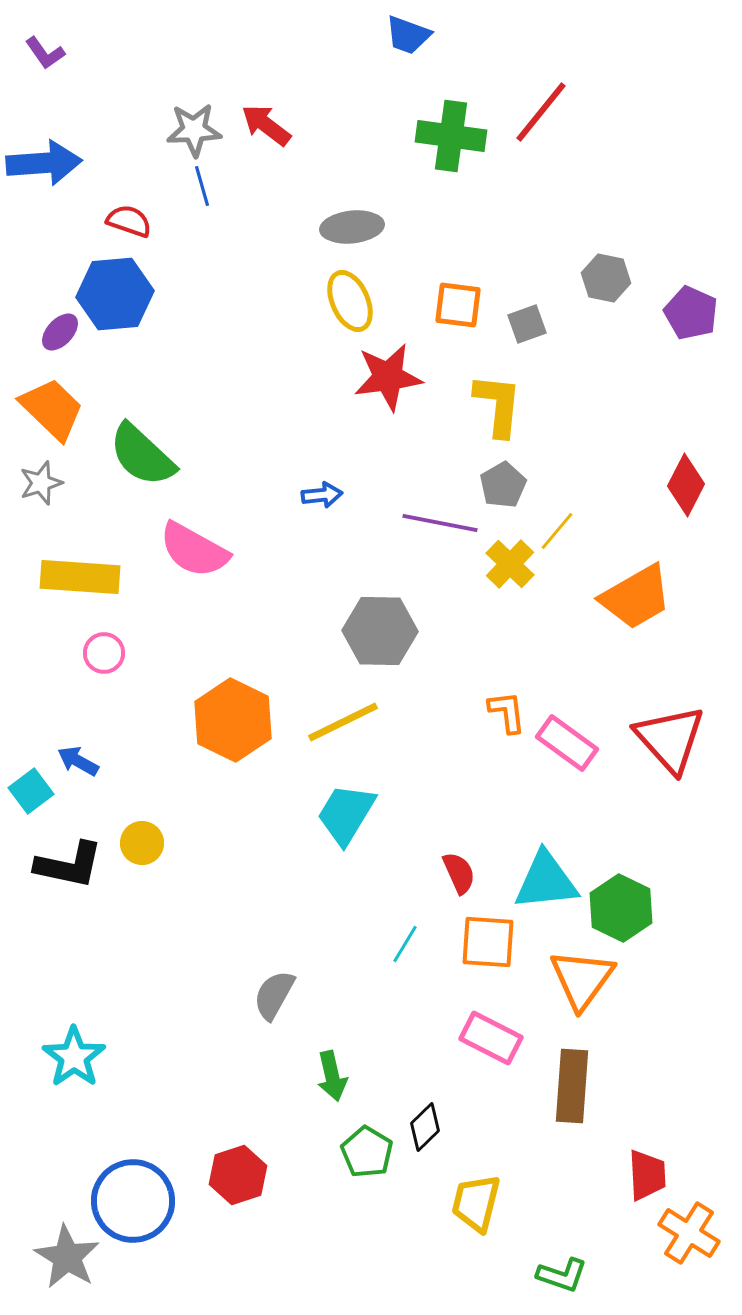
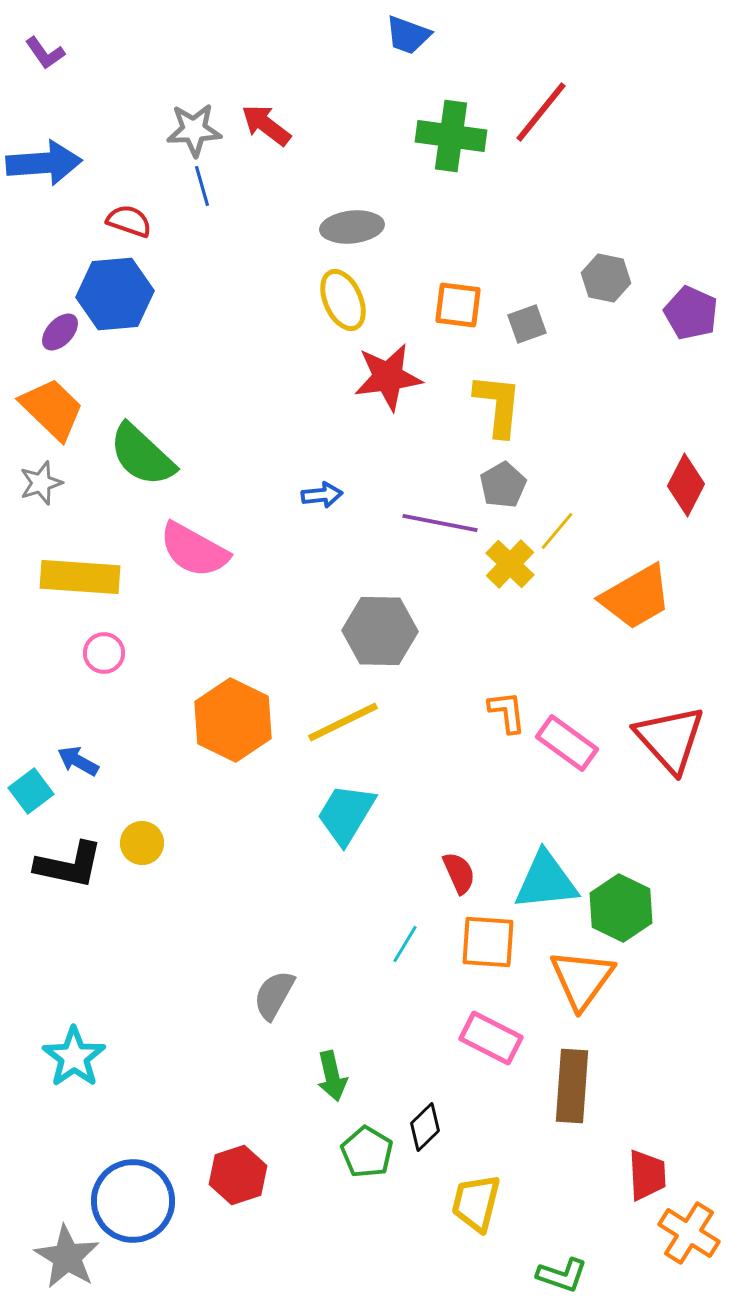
yellow ellipse at (350, 301): moved 7 px left, 1 px up
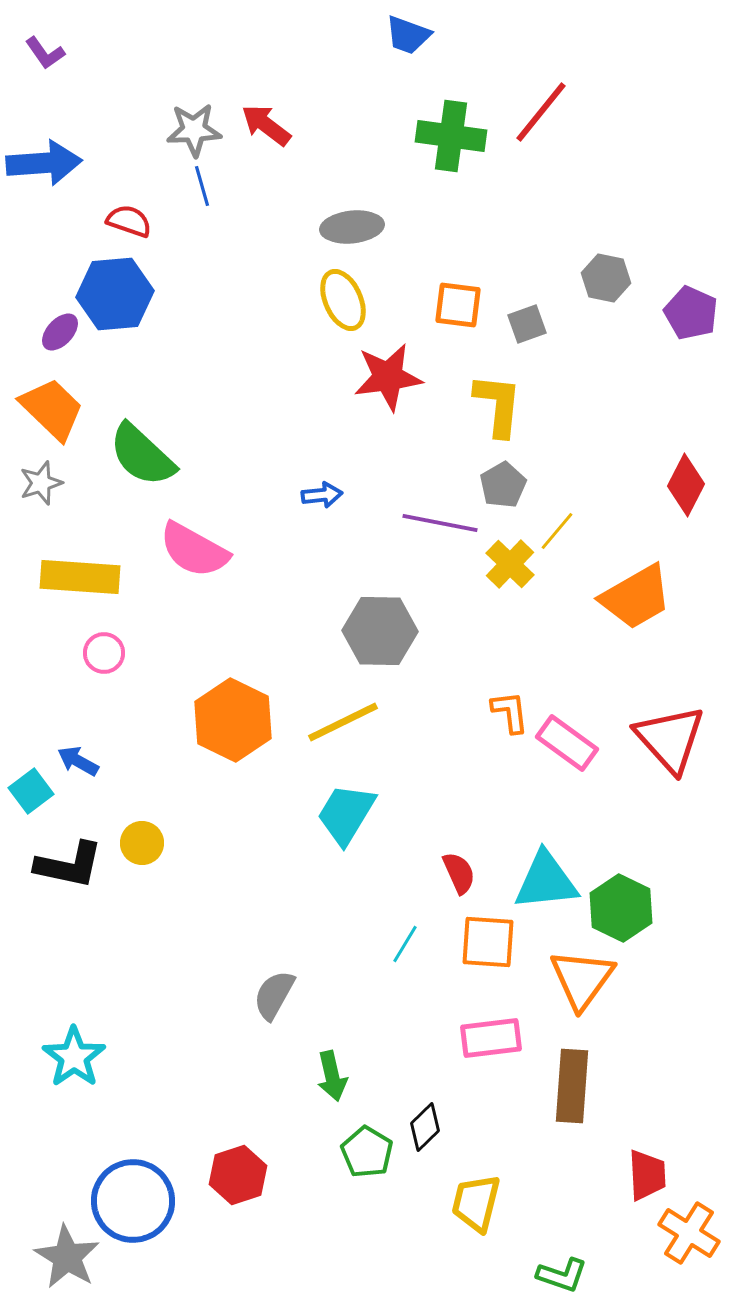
orange L-shape at (507, 712): moved 3 px right
pink rectangle at (491, 1038): rotated 34 degrees counterclockwise
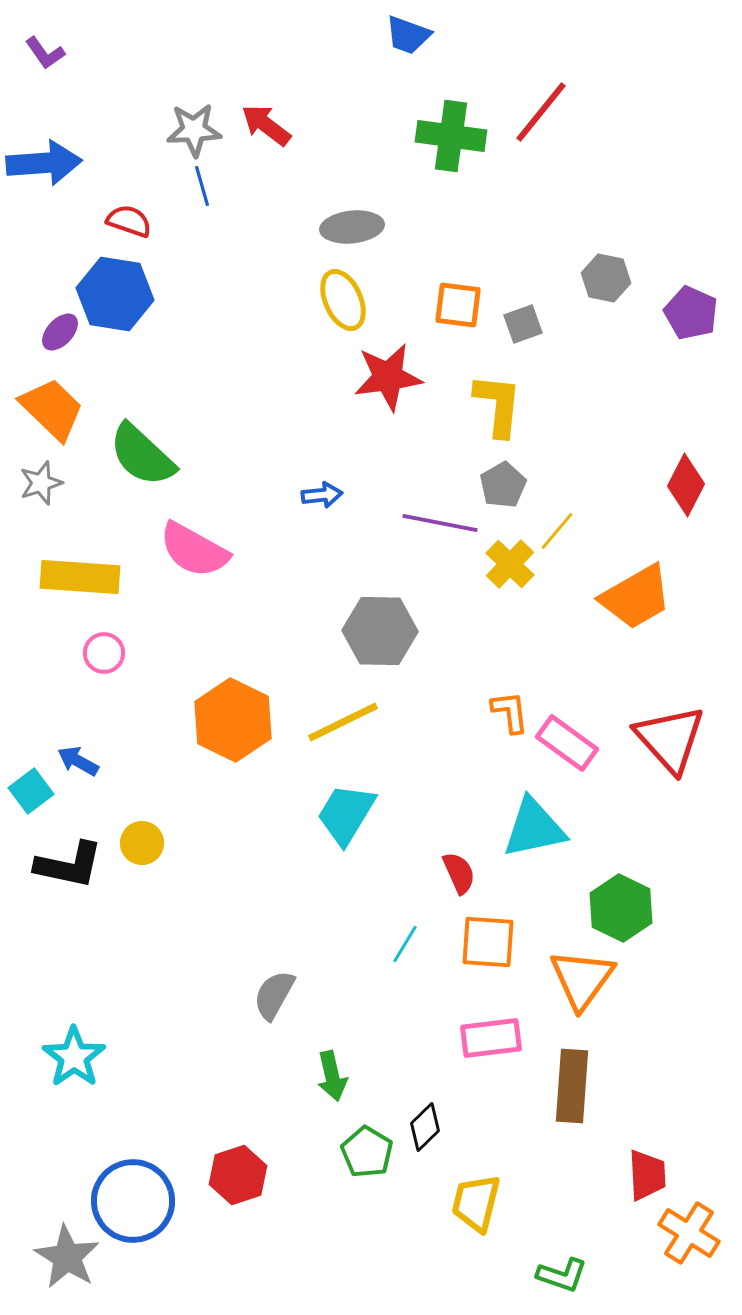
blue hexagon at (115, 294): rotated 14 degrees clockwise
gray square at (527, 324): moved 4 px left
cyan triangle at (546, 881): moved 12 px left, 53 px up; rotated 6 degrees counterclockwise
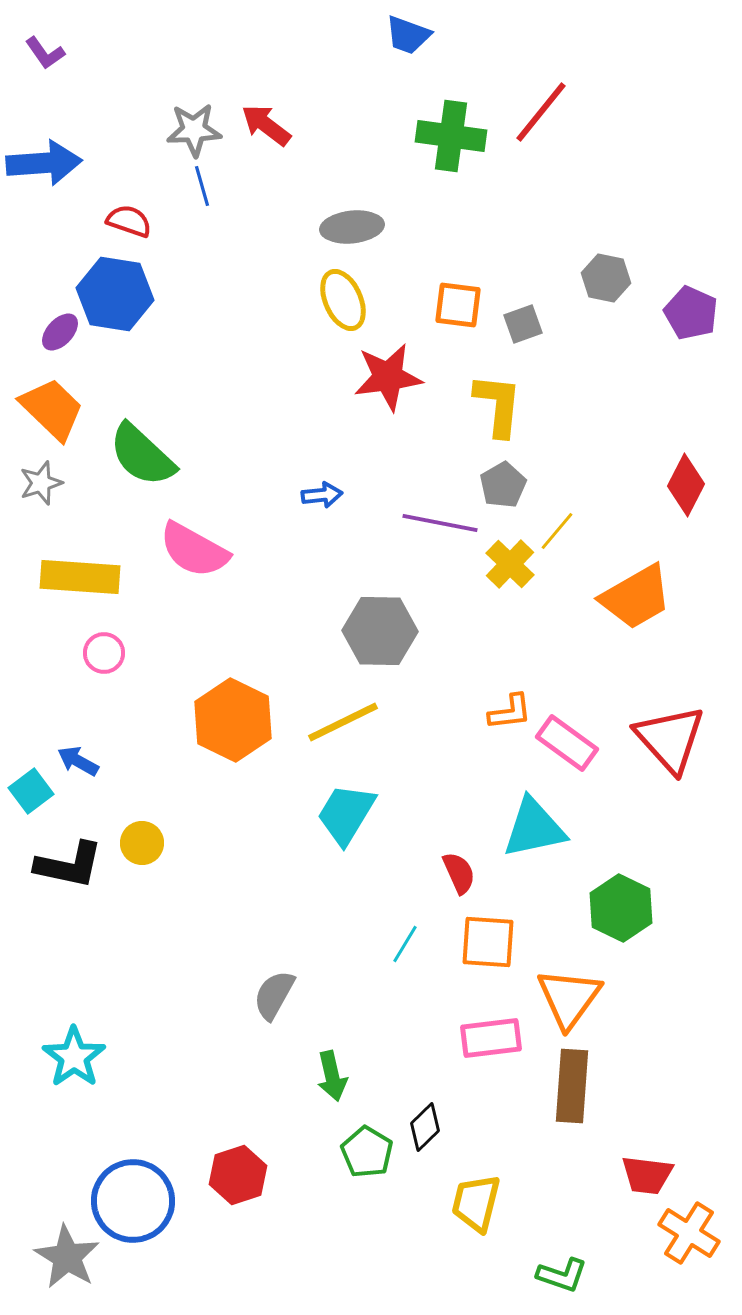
orange L-shape at (510, 712): rotated 90 degrees clockwise
orange triangle at (582, 979): moved 13 px left, 19 px down
red trapezoid at (647, 1175): rotated 100 degrees clockwise
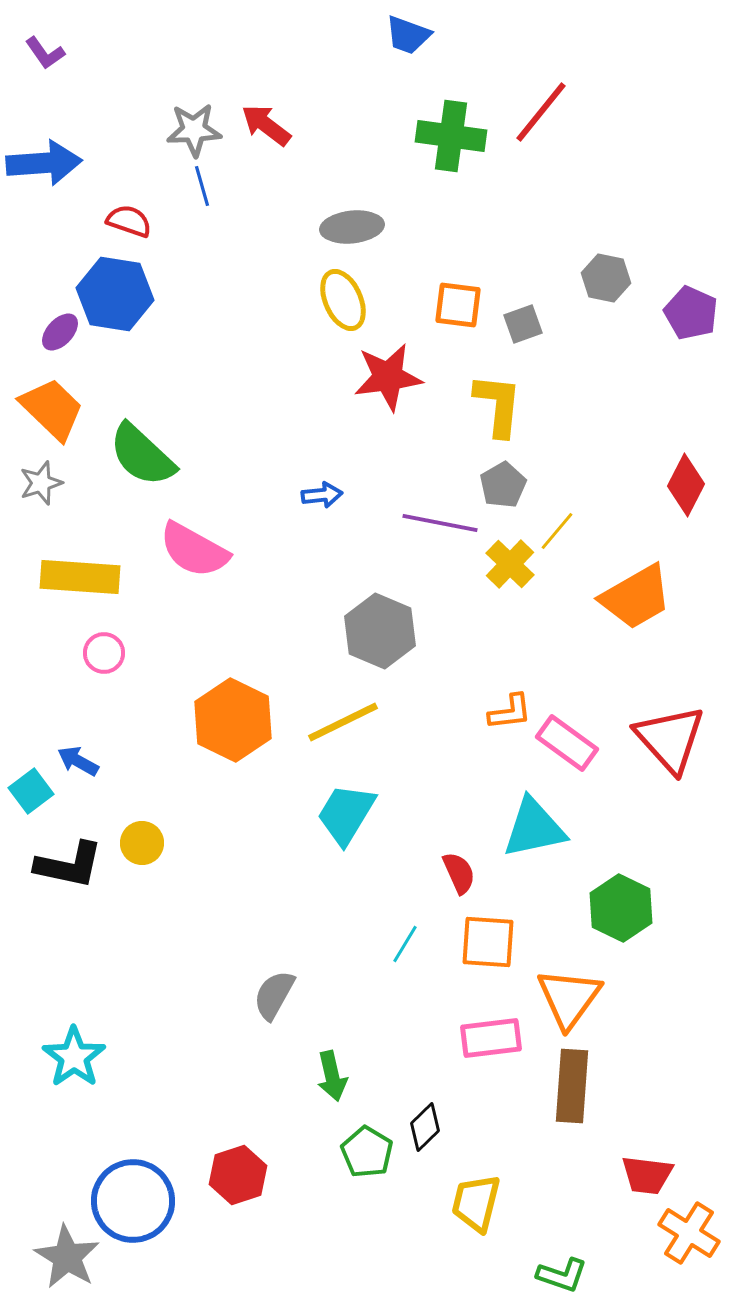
gray hexagon at (380, 631): rotated 22 degrees clockwise
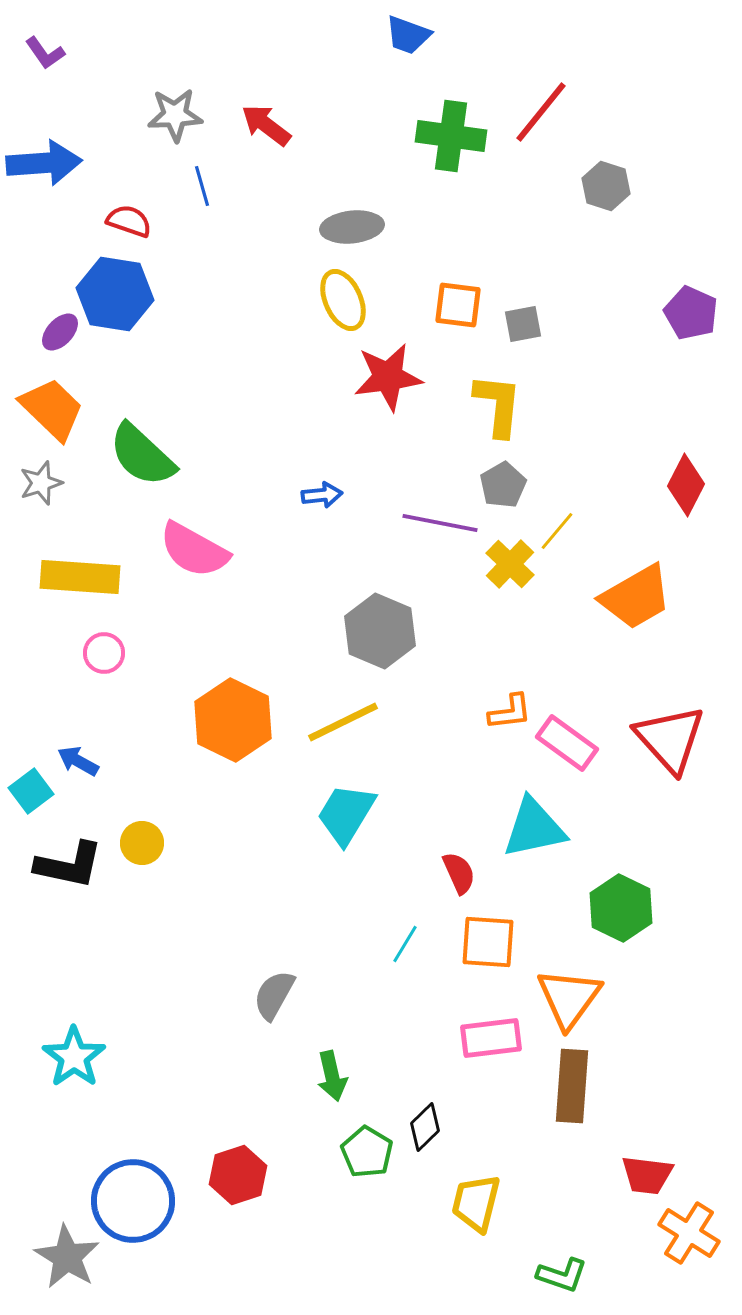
gray star at (194, 130): moved 19 px left, 15 px up
gray hexagon at (606, 278): moved 92 px up; rotated 6 degrees clockwise
gray square at (523, 324): rotated 9 degrees clockwise
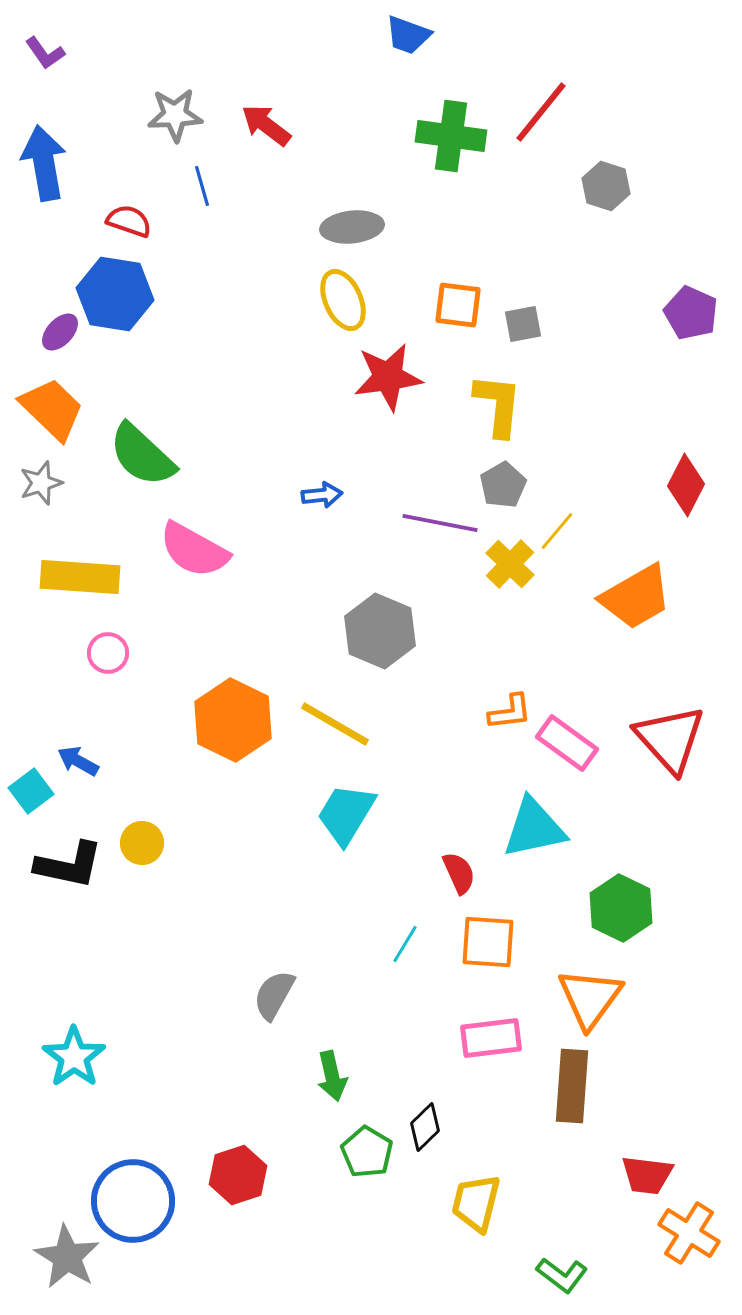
blue arrow at (44, 163): rotated 96 degrees counterclockwise
pink circle at (104, 653): moved 4 px right
yellow line at (343, 722): moved 8 px left, 2 px down; rotated 56 degrees clockwise
orange triangle at (569, 998): moved 21 px right
green L-shape at (562, 1275): rotated 18 degrees clockwise
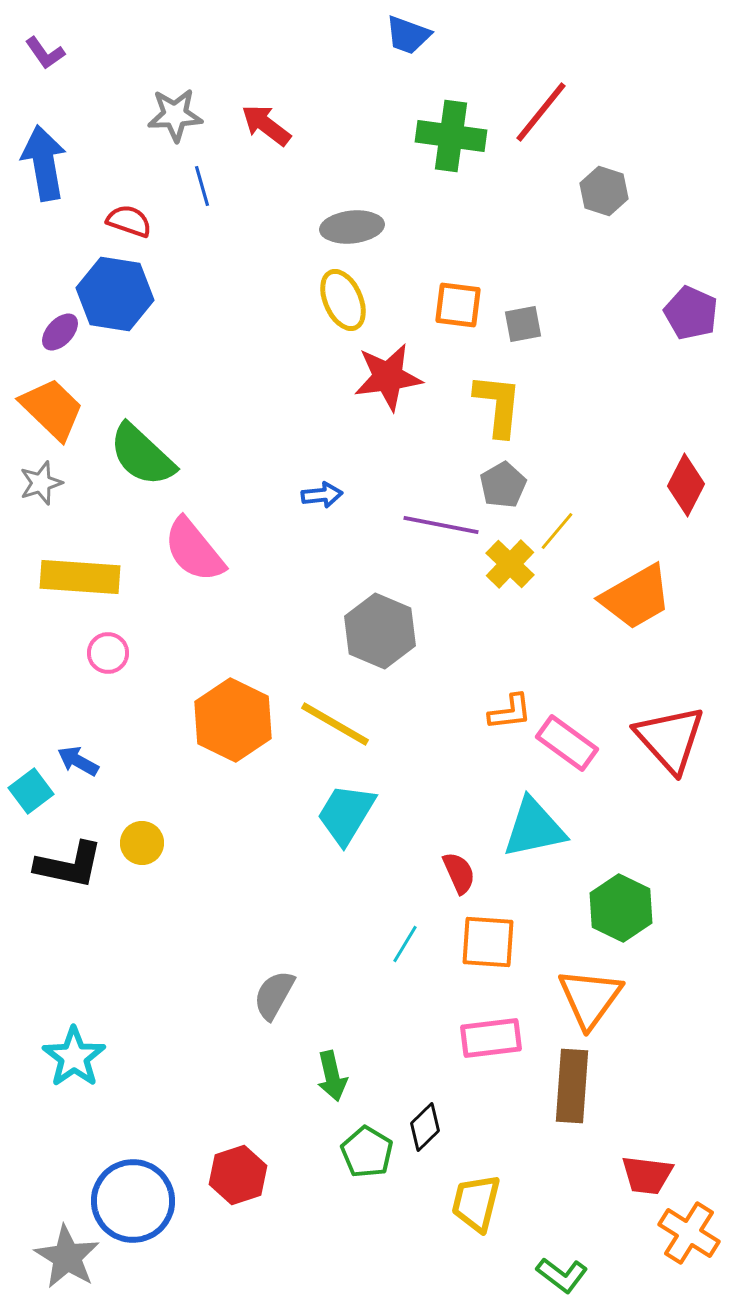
gray hexagon at (606, 186): moved 2 px left, 5 px down
purple line at (440, 523): moved 1 px right, 2 px down
pink semicircle at (194, 550): rotated 22 degrees clockwise
